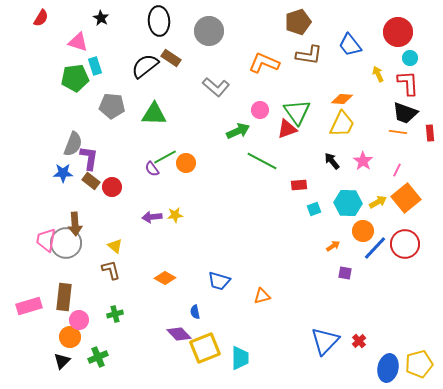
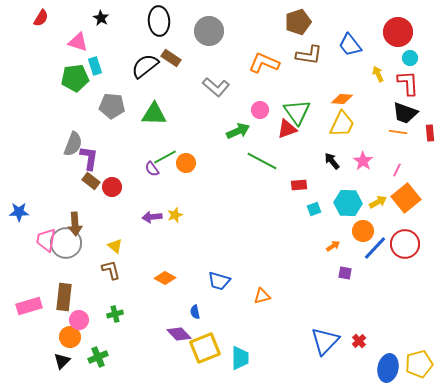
blue star at (63, 173): moved 44 px left, 39 px down
yellow star at (175, 215): rotated 14 degrees counterclockwise
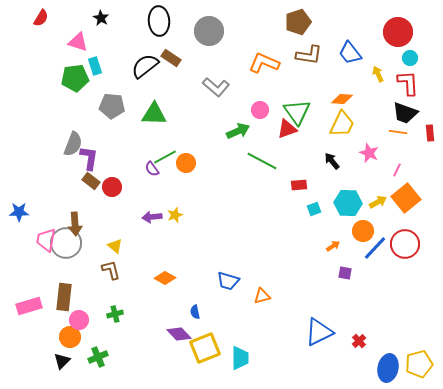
blue trapezoid at (350, 45): moved 8 px down
pink star at (363, 161): moved 6 px right, 8 px up; rotated 12 degrees counterclockwise
blue trapezoid at (219, 281): moved 9 px right
blue triangle at (325, 341): moved 6 px left, 9 px up; rotated 20 degrees clockwise
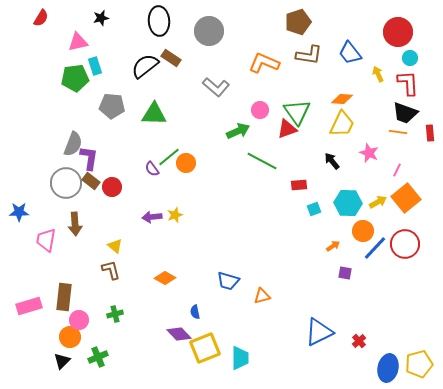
black star at (101, 18): rotated 28 degrees clockwise
pink triangle at (78, 42): rotated 30 degrees counterclockwise
green line at (165, 157): moved 4 px right; rotated 10 degrees counterclockwise
gray circle at (66, 243): moved 60 px up
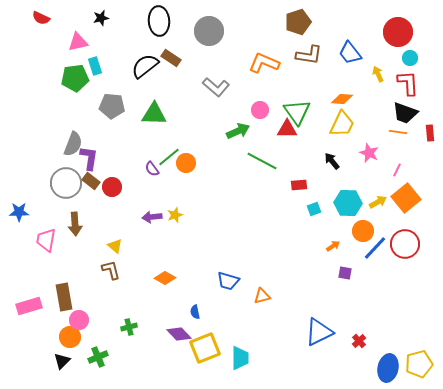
red semicircle at (41, 18): rotated 84 degrees clockwise
red triangle at (287, 129): rotated 20 degrees clockwise
brown rectangle at (64, 297): rotated 16 degrees counterclockwise
green cross at (115, 314): moved 14 px right, 13 px down
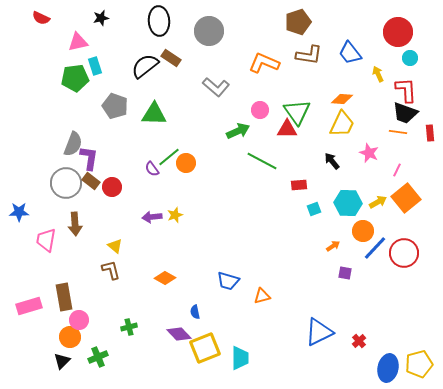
red L-shape at (408, 83): moved 2 px left, 7 px down
gray pentagon at (112, 106): moved 3 px right; rotated 15 degrees clockwise
red circle at (405, 244): moved 1 px left, 9 px down
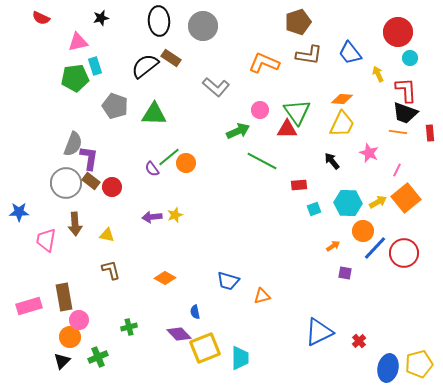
gray circle at (209, 31): moved 6 px left, 5 px up
yellow triangle at (115, 246): moved 8 px left, 11 px up; rotated 28 degrees counterclockwise
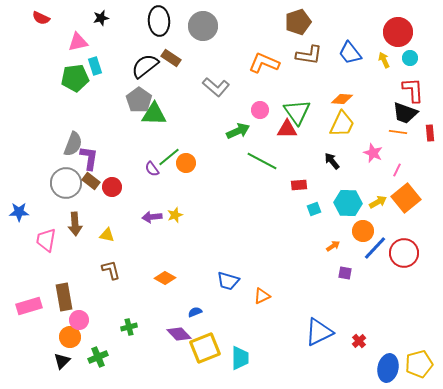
yellow arrow at (378, 74): moved 6 px right, 14 px up
red L-shape at (406, 90): moved 7 px right
gray pentagon at (115, 106): moved 24 px right, 6 px up; rotated 15 degrees clockwise
pink star at (369, 153): moved 4 px right
orange triangle at (262, 296): rotated 12 degrees counterclockwise
blue semicircle at (195, 312): rotated 80 degrees clockwise
